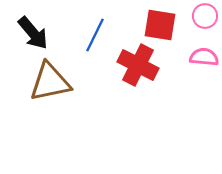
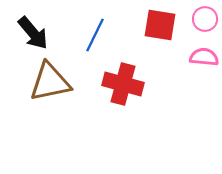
pink circle: moved 3 px down
red cross: moved 15 px left, 19 px down; rotated 12 degrees counterclockwise
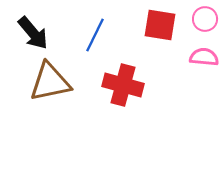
red cross: moved 1 px down
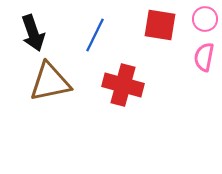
black arrow: rotated 21 degrees clockwise
pink semicircle: rotated 84 degrees counterclockwise
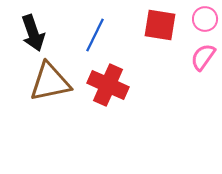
pink semicircle: moved 1 px left; rotated 24 degrees clockwise
red cross: moved 15 px left; rotated 9 degrees clockwise
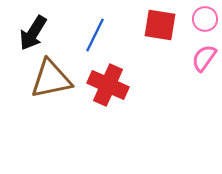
black arrow: rotated 51 degrees clockwise
pink semicircle: moved 1 px right, 1 px down
brown triangle: moved 1 px right, 3 px up
